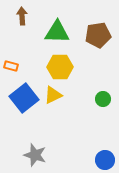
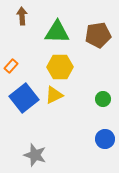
orange rectangle: rotated 64 degrees counterclockwise
yellow triangle: moved 1 px right
blue circle: moved 21 px up
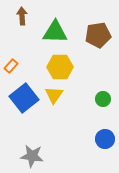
green triangle: moved 2 px left
yellow triangle: rotated 30 degrees counterclockwise
gray star: moved 3 px left, 1 px down; rotated 10 degrees counterclockwise
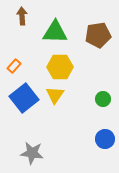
orange rectangle: moved 3 px right
yellow triangle: moved 1 px right
gray star: moved 3 px up
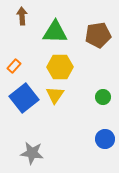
green circle: moved 2 px up
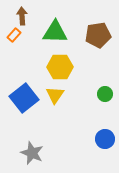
orange rectangle: moved 31 px up
green circle: moved 2 px right, 3 px up
gray star: rotated 15 degrees clockwise
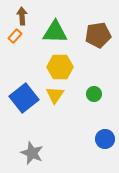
orange rectangle: moved 1 px right, 1 px down
green circle: moved 11 px left
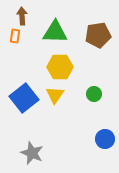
orange rectangle: rotated 32 degrees counterclockwise
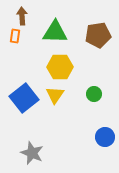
blue circle: moved 2 px up
